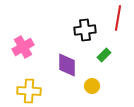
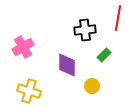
yellow cross: rotated 15 degrees clockwise
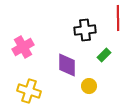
red line: rotated 10 degrees counterclockwise
yellow circle: moved 3 px left
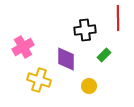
purple diamond: moved 1 px left, 6 px up
yellow cross: moved 10 px right, 11 px up
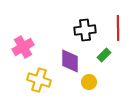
red line: moved 10 px down
purple diamond: moved 4 px right, 2 px down
yellow circle: moved 4 px up
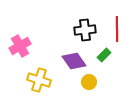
red line: moved 1 px left, 1 px down
pink cross: moved 3 px left, 1 px up
purple diamond: moved 4 px right; rotated 35 degrees counterclockwise
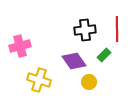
pink cross: rotated 15 degrees clockwise
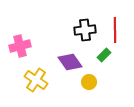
red line: moved 2 px left, 1 px down
purple diamond: moved 4 px left, 1 px down
yellow cross: moved 3 px left; rotated 15 degrees clockwise
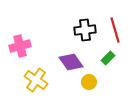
red line: rotated 15 degrees counterclockwise
green rectangle: moved 4 px right, 3 px down
purple diamond: moved 1 px right
